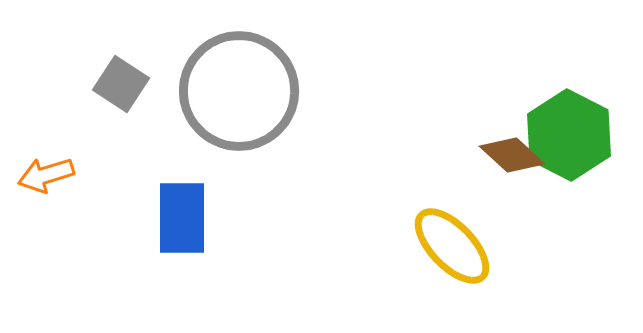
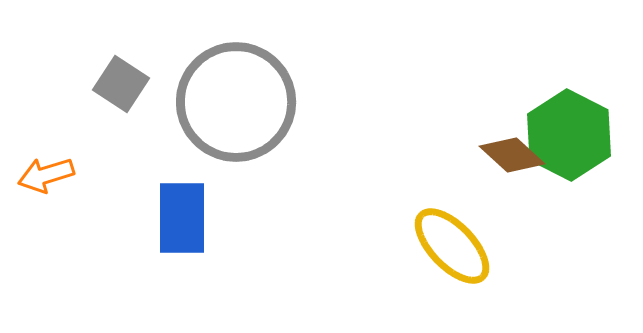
gray circle: moved 3 px left, 11 px down
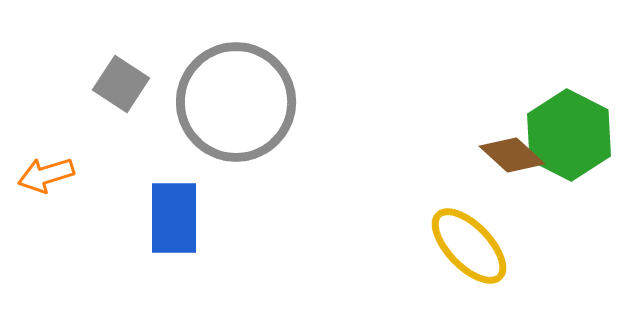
blue rectangle: moved 8 px left
yellow ellipse: moved 17 px right
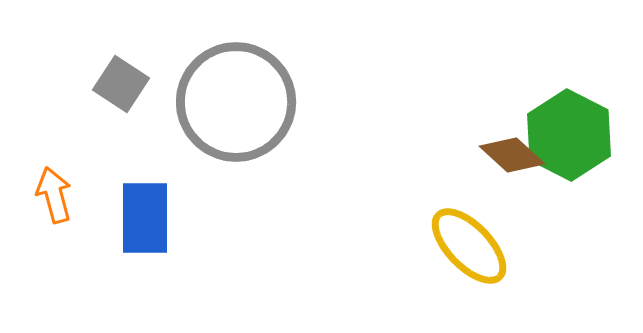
orange arrow: moved 8 px right, 20 px down; rotated 92 degrees clockwise
blue rectangle: moved 29 px left
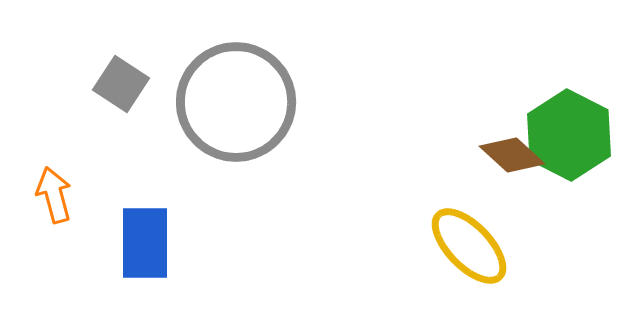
blue rectangle: moved 25 px down
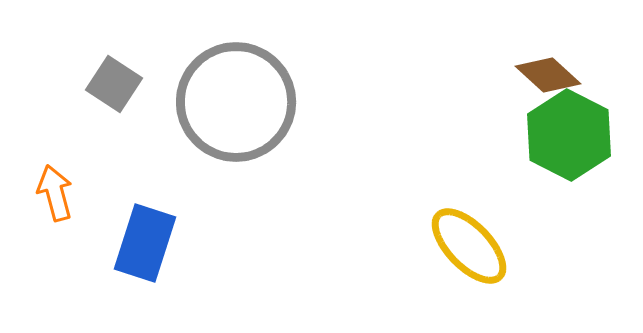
gray square: moved 7 px left
brown diamond: moved 36 px right, 80 px up
orange arrow: moved 1 px right, 2 px up
blue rectangle: rotated 18 degrees clockwise
